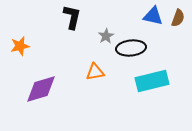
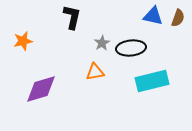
gray star: moved 4 px left, 7 px down
orange star: moved 3 px right, 5 px up
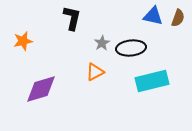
black L-shape: moved 1 px down
orange triangle: rotated 18 degrees counterclockwise
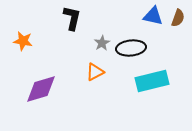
orange star: rotated 24 degrees clockwise
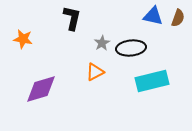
orange star: moved 2 px up
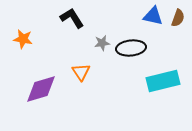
black L-shape: rotated 45 degrees counterclockwise
gray star: rotated 21 degrees clockwise
orange triangle: moved 14 px left; rotated 36 degrees counterclockwise
cyan rectangle: moved 11 px right
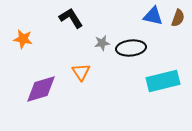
black L-shape: moved 1 px left
